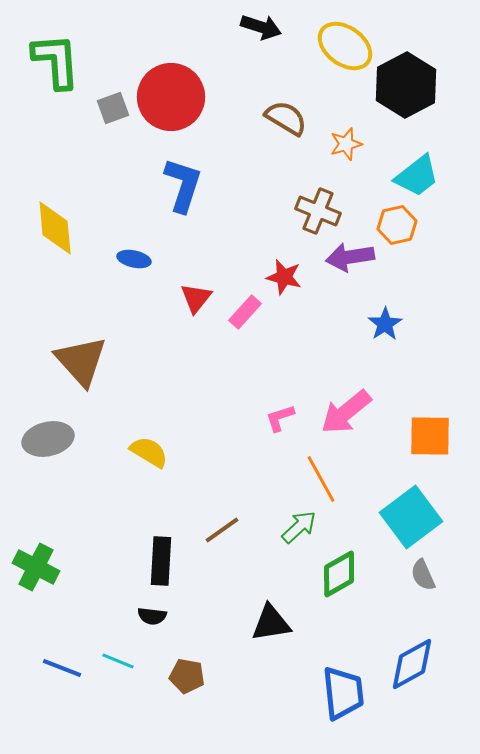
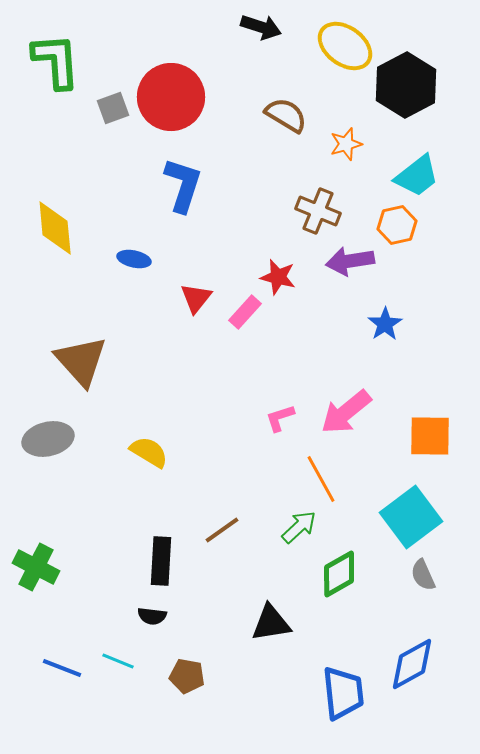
brown semicircle: moved 3 px up
purple arrow: moved 4 px down
red star: moved 6 px left
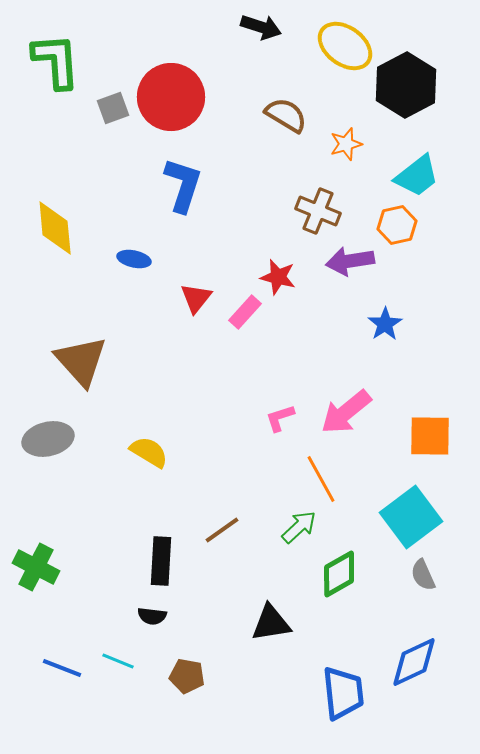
blue diamond: moved 2 px right, 2 px up; rotated 4 degrees clockwise
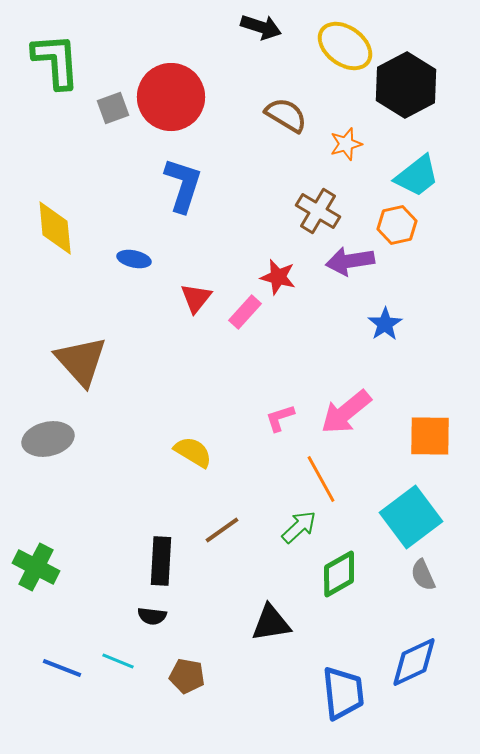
brown cross: rotated 9 degrees clockwise
yellow semicircle: moved 44 px right
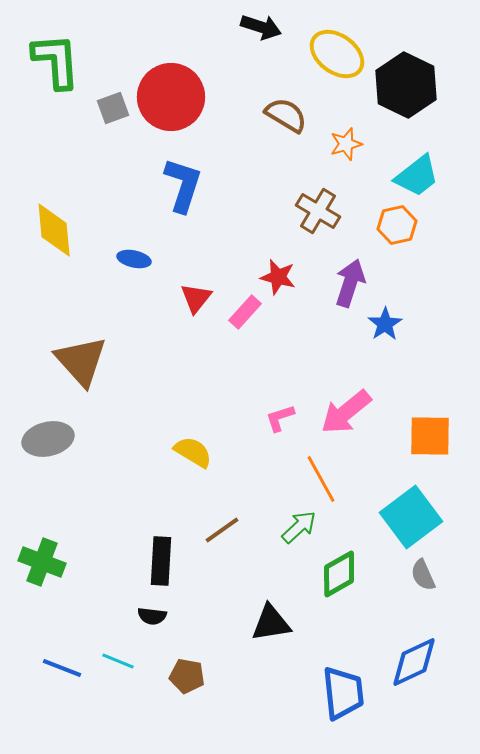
yellow ellipse: moved 8 px left, 8 px down
black hexagon: rotated 6 degrees counterclockwise
yellow diamond: moved 1 px left, 2 px down
purple arrow: moved 22 px down; rotated 117 degrees clockwise
green cross: moved 6 px right, 5 px up; rotated 6 degrees counterclockwise
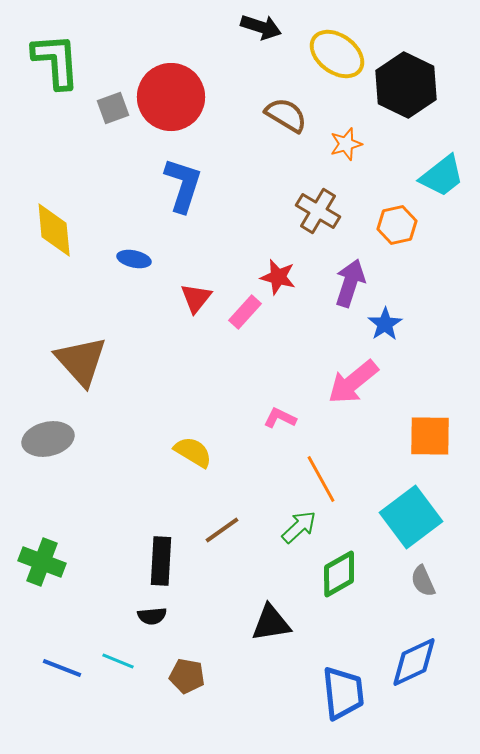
cyan trapezoid: moved 25 px right
pink arrow: moved 7 px right, 30 px up
pink L-shape: rotated 44 degrees clockwise
gray semicircle: moved 6 px down
black semicircle: rotated 12 degrees counterclockwise
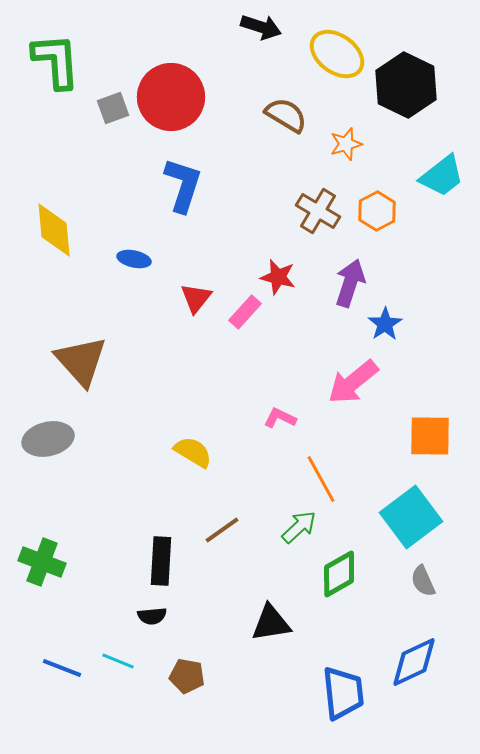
orange hexagon: moved 20 px left, 14 px up; rotated 15 degrees counterclockwise
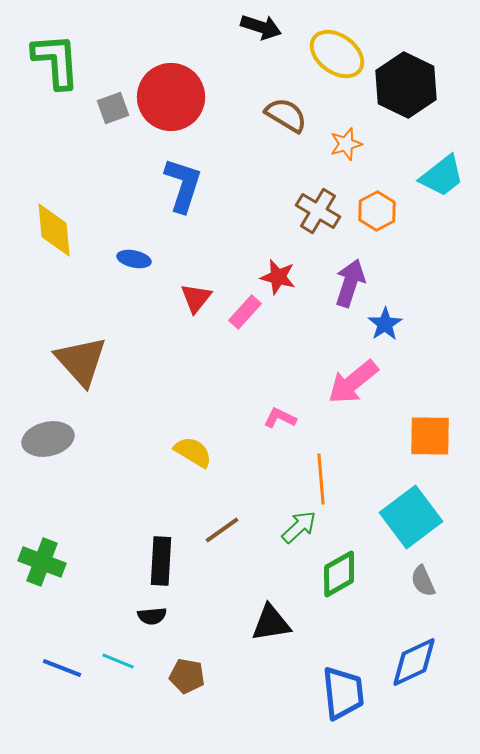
orange line: rotated 24 degrees clockwise
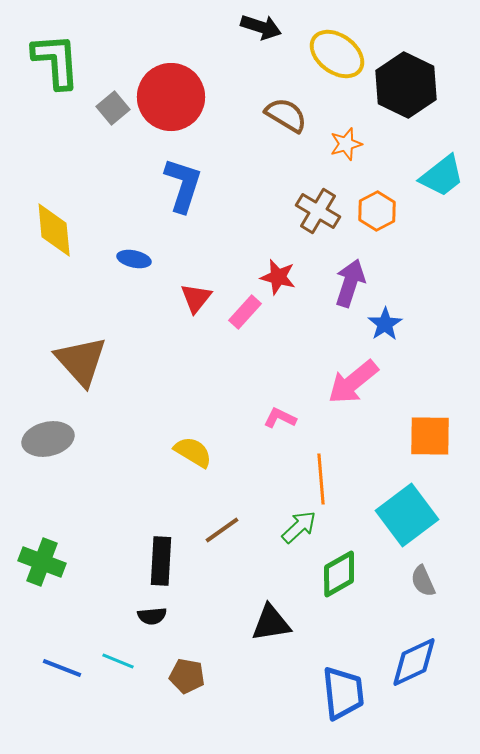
gray square: rotated 20 degrees counterclockwise
cyan square: moved 4 px left, 2 px up
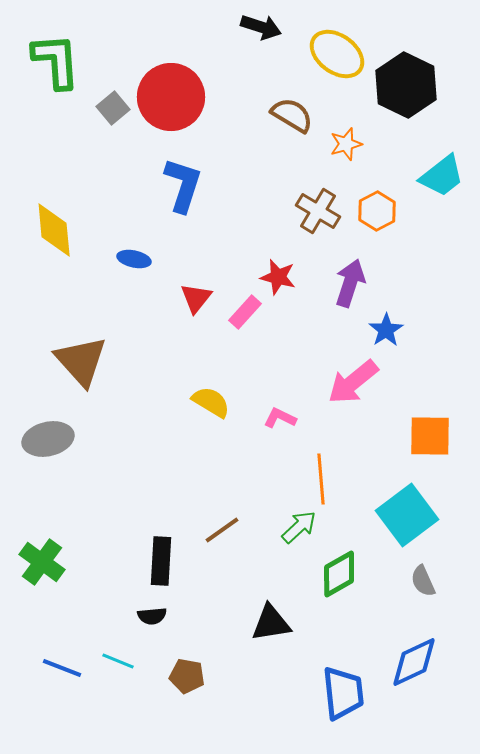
brown semicircle: moved 6 px right
blue star: moved 1 px right, 6 px down
yellow semicircle: moved 18 px right, 50 px up
green cross: rotated 15 degrees clockwise
